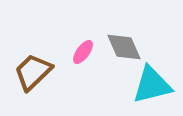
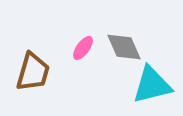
pink ellipse: moved 4 px up
brown trapezoid: rotated 150 degrees clockwise
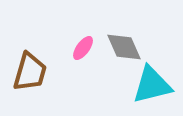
brown trapezoid: moved 3 px left
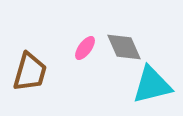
pink ellipse: moved 2 px right
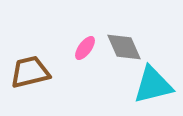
brown trapezoid: rotated 120 degrees counterclockwise
cyan triangle: moved 1 px right
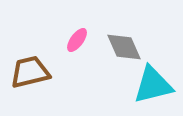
pink ellipse: moved 8 px left, 8 px up
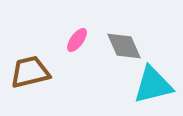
gray diamond: moved 1 px up
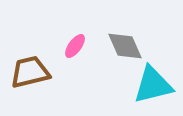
pink ellipse: moved 2 px left, 6 px down
gray diamond: moved 1 px right
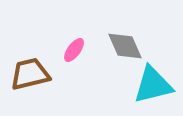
pink ellipse: moved 1 px left, 4 px down
brown trapezoid: moved 2 px down
